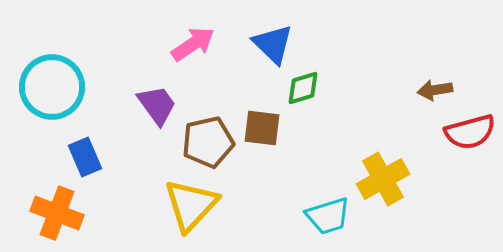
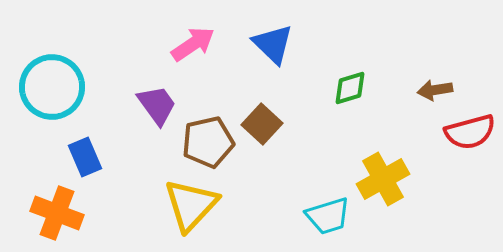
green diamond: moved 47 px right
brown square: moved 4 px up; rotated 36 degrees clockwise
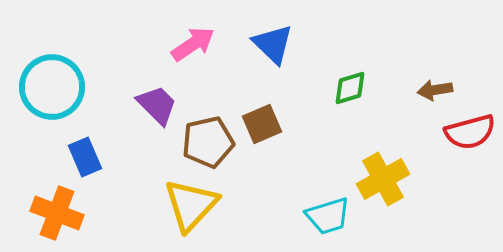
purple trapezoid: rotated 9 degrees counterclockwise
brown square: rotated 24 degrees clockwise
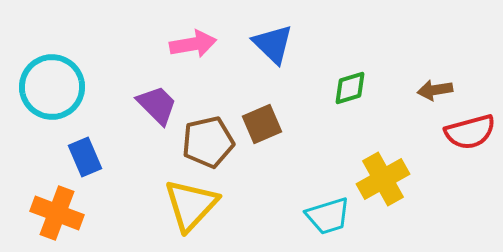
pink arrow: rotated 24 degrees clockwise
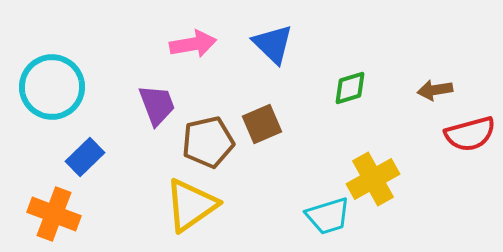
purple trapezoid: rotated 24 degrees clockwise
red semicircle: moved 2 px down
blue rectangle: rotated 69 degrees clockwise
yellow cross: moved 10 px left
yellow triangle: rotated 12 degrees clockwise
orange cross: moved 3 px left, 1 px down
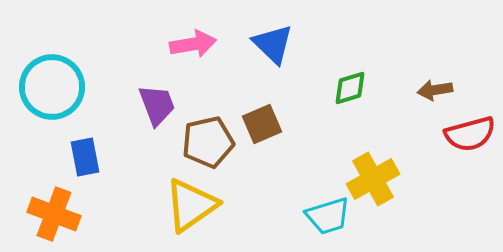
blue rectangle: rotated 57 degrees counterclockwise
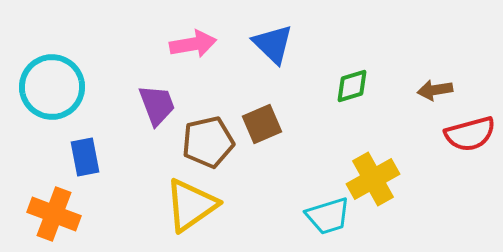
green diamond: moved 2 px right, 2 px up
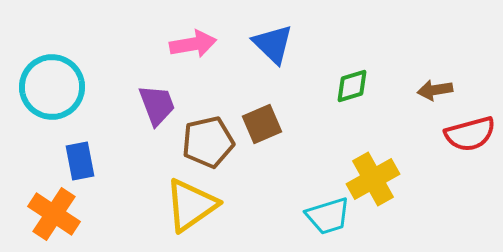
blue rectangle: moved 5 px left, 4 px down
orange cross: rotated 12 degrees clockwise
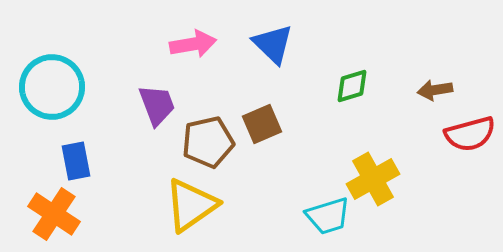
blue rectangle: moved 4 px left
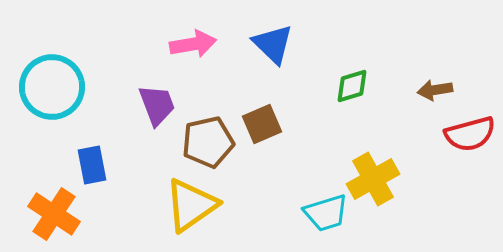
blue rectangle: moved 16 px right, 4 px down
cyan trapezoid: moved 2 px left, 3 px up
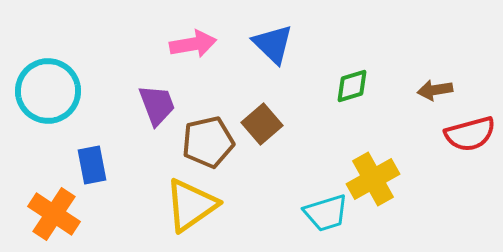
cyan circle: moved 4 px left, 4 px down
brown square: rotated 18 degrees counterclockwise
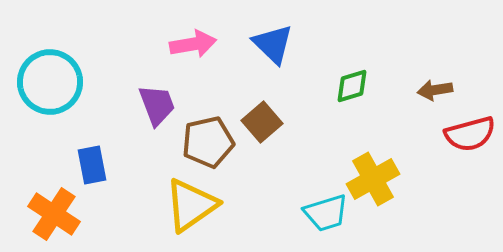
cyan circle: moved 2 px right, 9 px up
brown square: moved 2 px up
